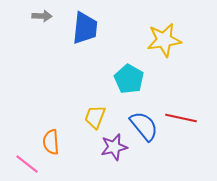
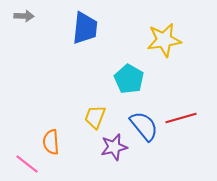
gray arrow: moved 18 px left
red line: rotated 28 degrees counterclockwise
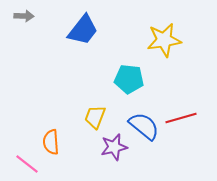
blue trapezoid: moved 2 px left, 2 px down; rotated 32 degrees clockwise
cyan pentagon: rotated 24 degrees counterclockwise
blue semicircle: rotated 12 degrees counterclockwise
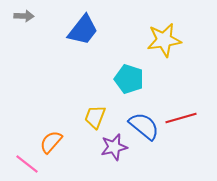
cyan pentagon: rotated 12 degrees clockwise
orange semicircle: rotated 45 degrees clockwise
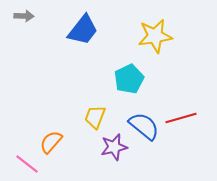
yellow star: moved 9 px left, 4 px up
cyan pentagon: rotated 28 degrees clockwise
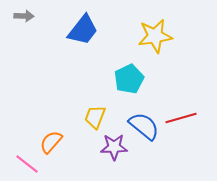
purple star: rotated 12 degrees clockwise
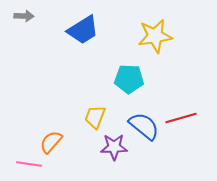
blue trapezoid: rotated 20 degrees clockwise
cyan pentagon: rotated 28 degrees clockwise
pink line: moved 2 px right; rotated 30 degrees counterclockwise
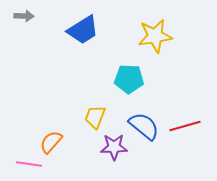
red line: moved 4 px right, 8 px down
